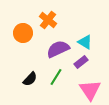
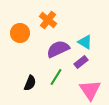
orange circle: moved 3 px left
black semicircle: moved 4 px down; rotated 21 degrees counterclockwise
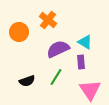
orange circle: moved 1 px left, 1 px up
purple rectangle: rotated 56 degrees counterclockwise
black semicircle: moved 3 px left, 2 px up; rotated 49 degrees clockwise
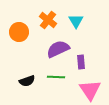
cyan triangle: moved 9 px left, 21 px up; rotated 28 degrees clockwise
green line: rotated 60 degrees clockwise
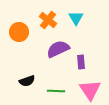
cyan triangle: moved 3 px up
green line: moved 14 px down
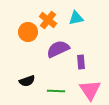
cyan triangle: rotated 49 degrees clockwise
orange circle: moved 9 px right
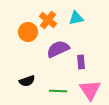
green line: moved 2 px right
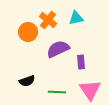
green line: moved 1 px left, 1 px down
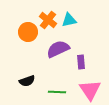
cyan triangle: moved 7 px left, 2 px down
